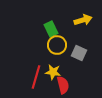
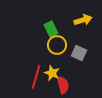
yellow star: moved 1 px left, 1 px down; rotated 14 degrees clockwise
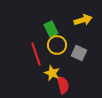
red line: moved 23 px up; rotated 35 degrees counterclockwise
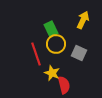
yellow arrow: rotated 48 degrees counterclockwise
yellow circle: moved 1 px left, 1 px up
red semicircle: moved 1 px right
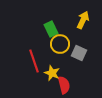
yellow circle: moved 4 px right
red line: moved 2 px left, 7 px down
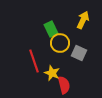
yellow circle: moved 1 px up
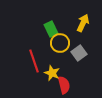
yellow arrow: moved 3 px down
gray square: rotated 28 degrees clockwise
